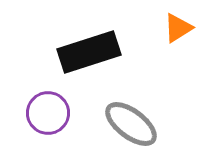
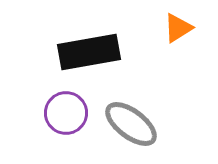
black rectangle: rotated 8 degrees clockwise
purple circle: moved 18 px right
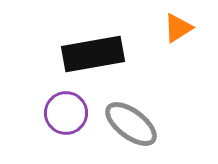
black rectangle: moved 4 px right, 2 px down
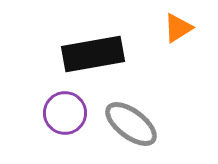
purple circle: moved 1 px left
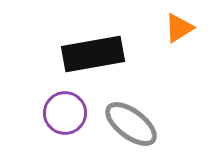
orange triangle: moved 1 px right
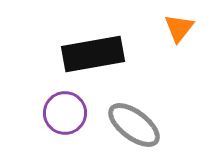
orange triangle: rotated 20 degrees counterclockwise
gray ellipse: moved 3 px right, 1 px down
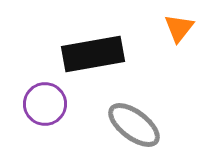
purple circle: moved 20 px left, 9 px up
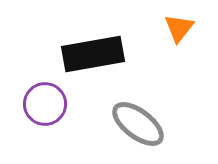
gray ellipse: moved 4 px right, 1 px up
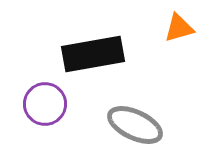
orange triangle: rotated 36 degrees clockwise
gray ellipse: moved 3 px left, 1 px down; rotated 12 degrees counterclockwise
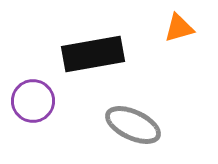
purple circle: moved 12 px left, 3 px up
gray ellipse: moved 2 px left
